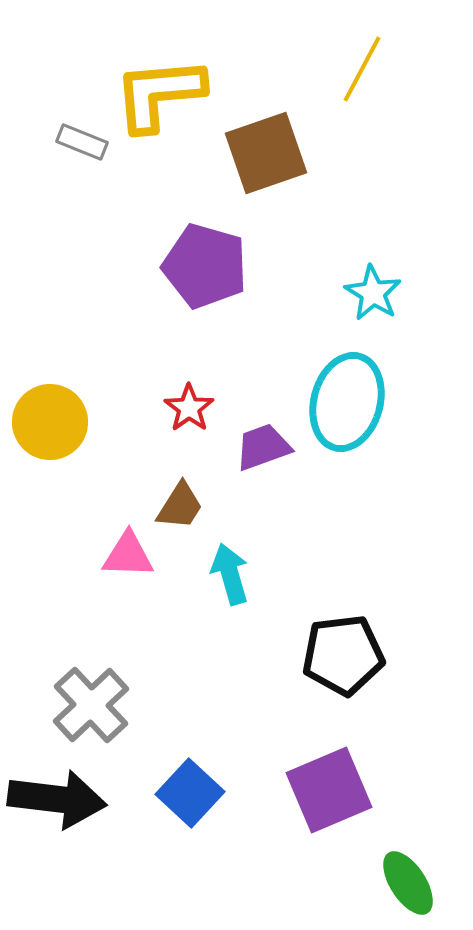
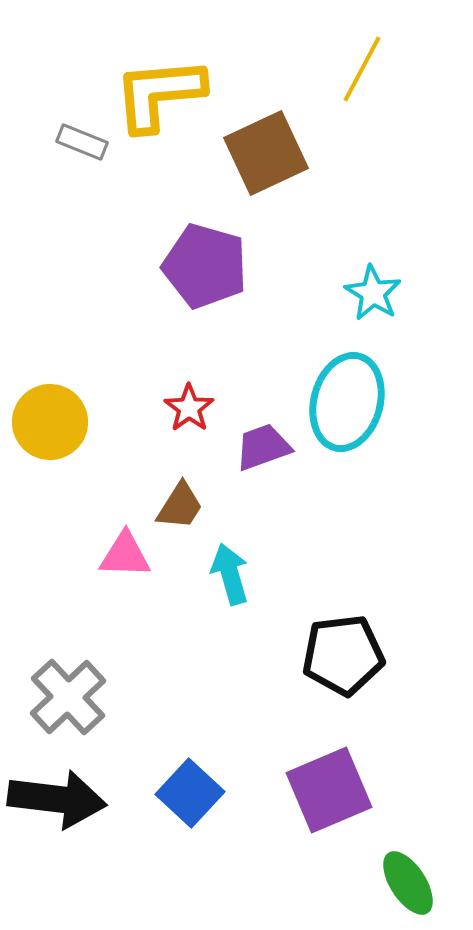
brown square: rotated 6 degrees counterclockwise
pink triangle: moved 3 px left
gray cross: moved 23 px left, 8 px up
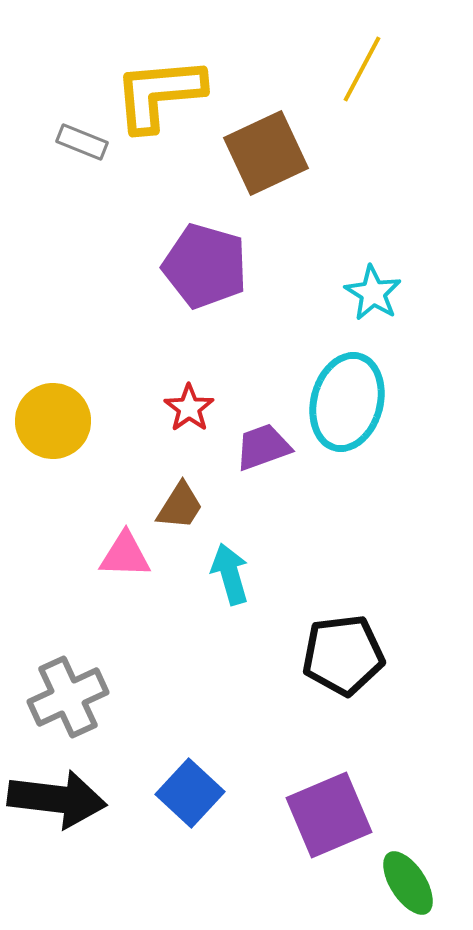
yellow circle: moved 3 px right, 1 px up
gray cross: rotated 18 degrees clockwise
purple square: moved 25 px down
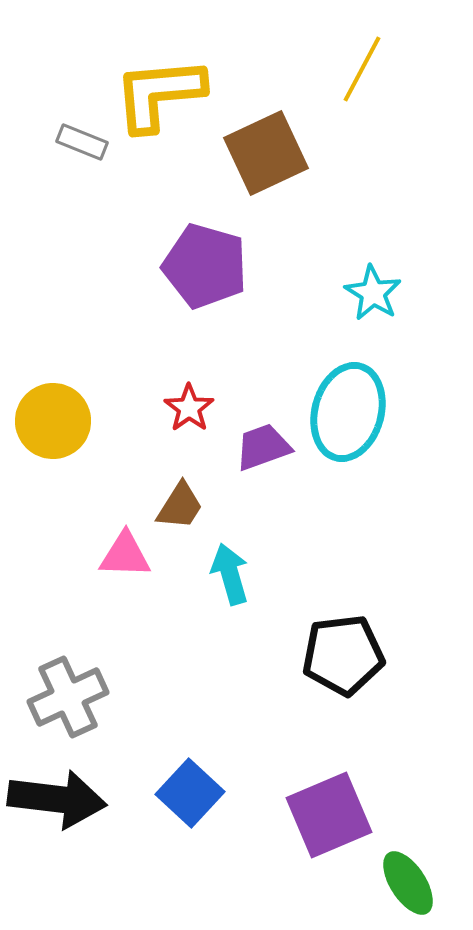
cyan ellipse: moved 1 px right, 10 px down
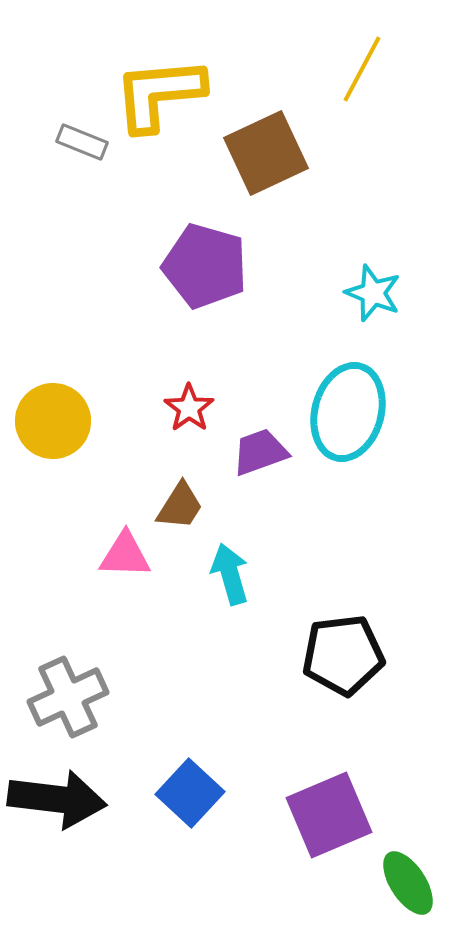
cyan star: rotated 10 degrees counterclockwise
purple trapezoid: moved 3 px left, 5 px down
